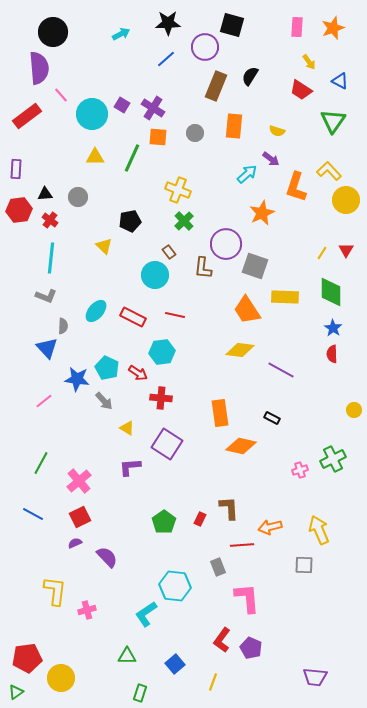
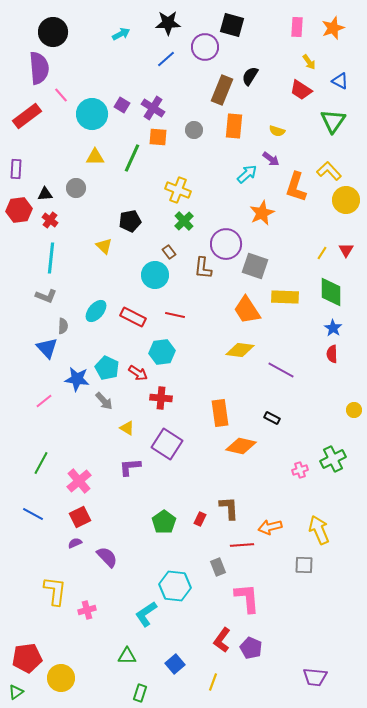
brown rectangle at (216, 86): moved 6 px right, 4 px down
gray circle at (195, 133): moved 1 px left, 3 px up
gray circle at (78, 197): moved 2 px left, 9 px up
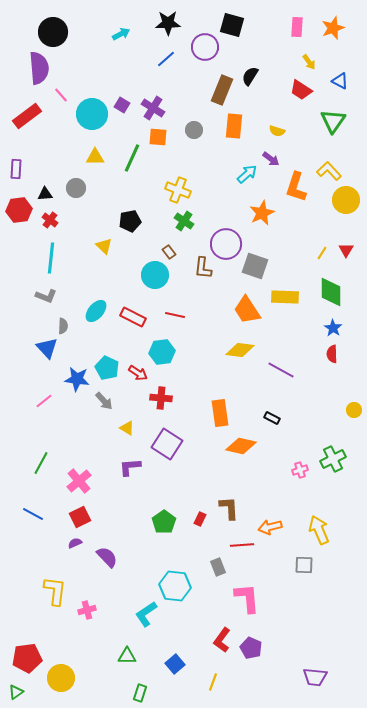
green cross at (184, 221): rotated 12 degrees counterclockwise
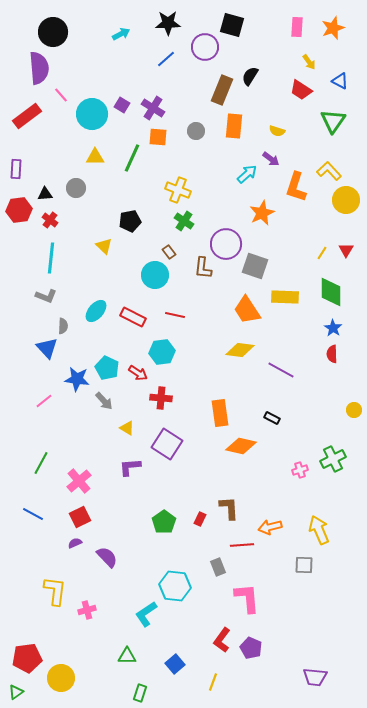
gray circle at (194, 130): moved 2 px right, 1 px down
